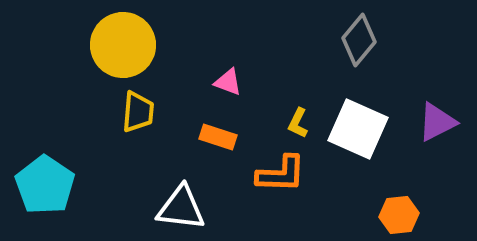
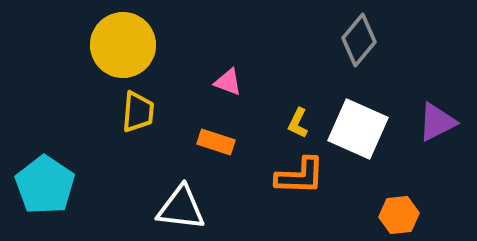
orange rectangle: moved 2 px left, 5 px down
orange L-shape: moved 19 px right, 2 px down
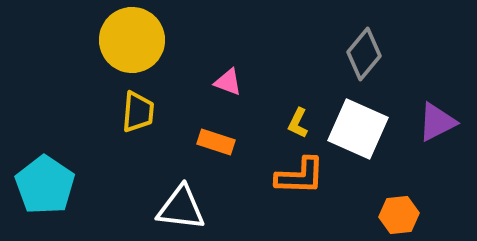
gray diamond: moved 5 px right, 14 px down
yellow circle: moved 9 px right, 5 px up
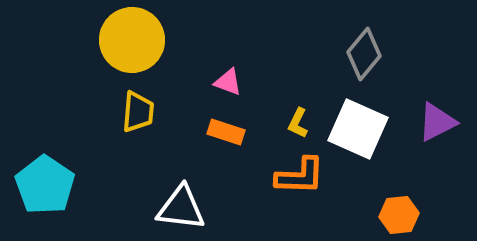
orange rectangle: moved 10 px right, 10 px up
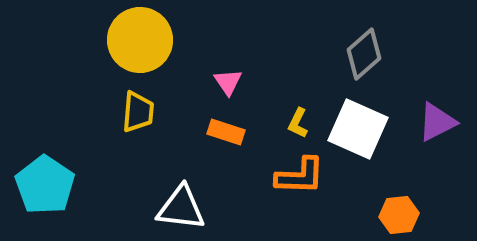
yellow circle: moved 8 px right
gray diamond: rotated 9 degrees clockwise
pink triangle: rotated 36 degrees clockwise
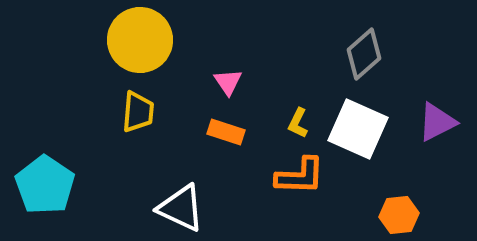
white triangle: rotated 18 degrees clockwise
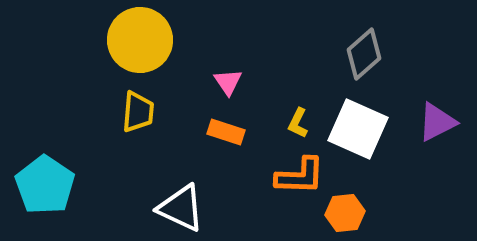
orange hexagon: moved 54 px left, 2 px up
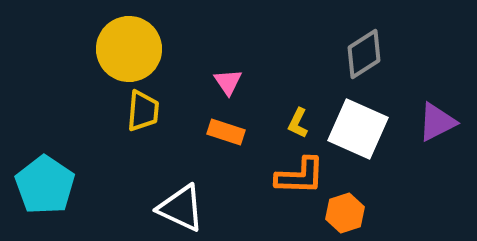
yellow circle: moved 11 px left, 9 px down
gray diamond: rotated 9 degrees clockwise
yellow trapezoid: moved 5 px right, 1 px up
orange hexagon: rotated 12 degrees counterclockwise
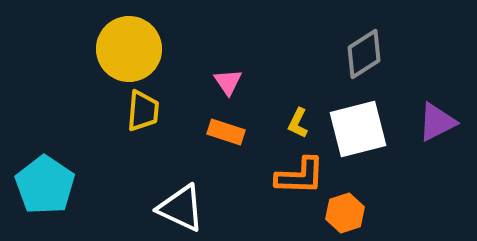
white square: rotated 38 degrees counterclockwise
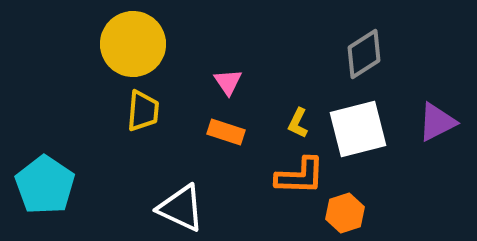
yellow circle: moved 4 px right, 5 px up
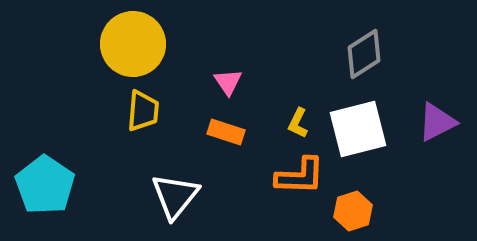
white triangle: moved 6 px left, 12 px up; rotated 44 degrees clockwise
orange hexagon: moved 8 px right, 2 px up
